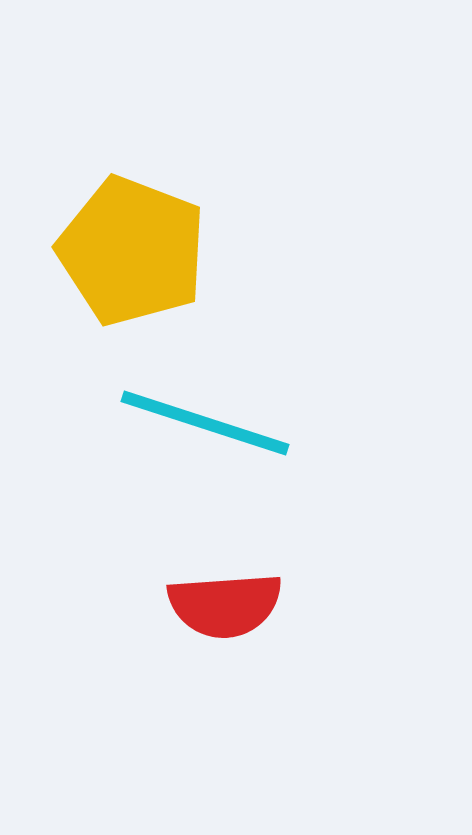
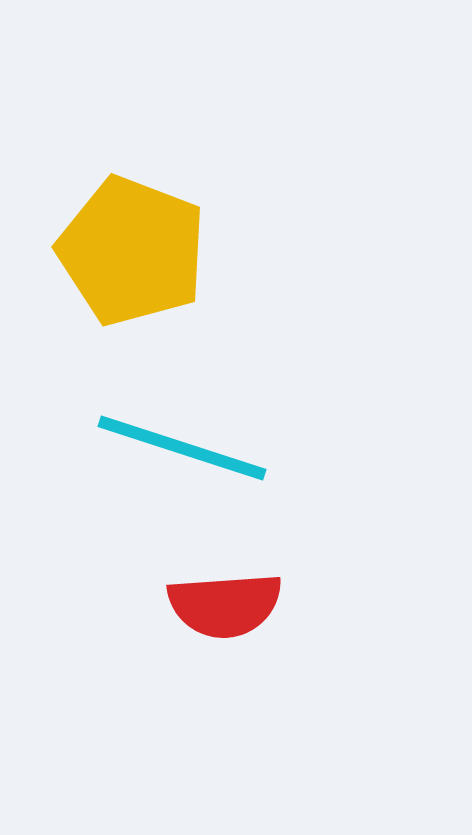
cyan line: moved 23 px left, 25 px down
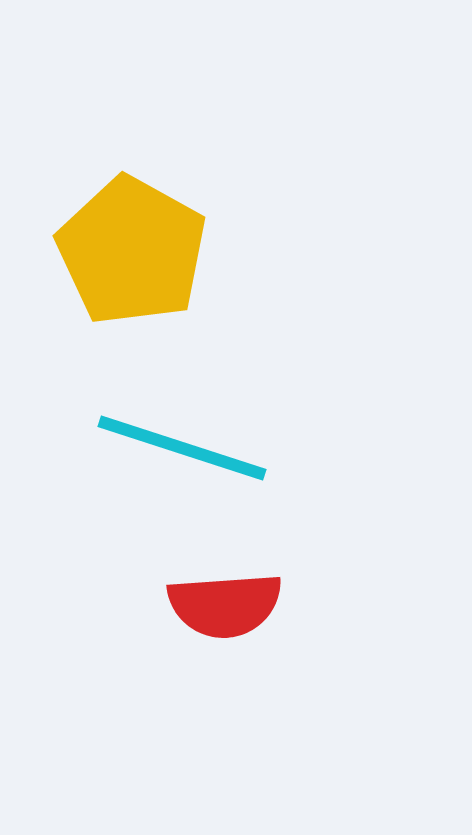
yellow pentagon: rotated 8 degrees clockwise
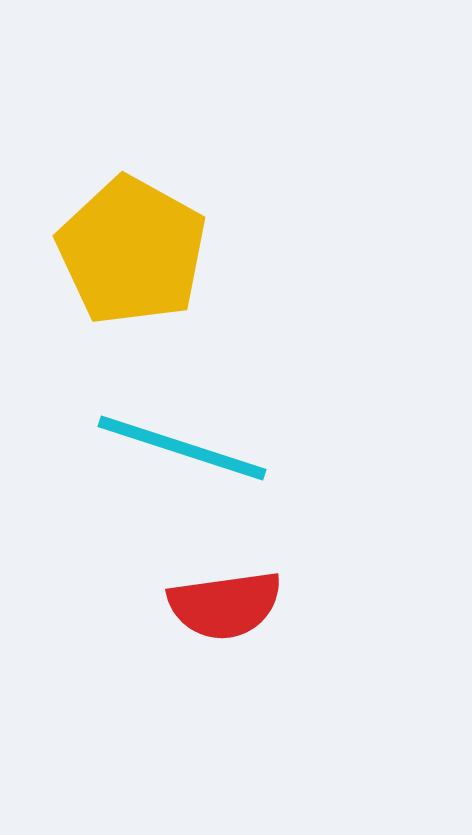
red semicircle: rotated 4 degrees counterclockwise
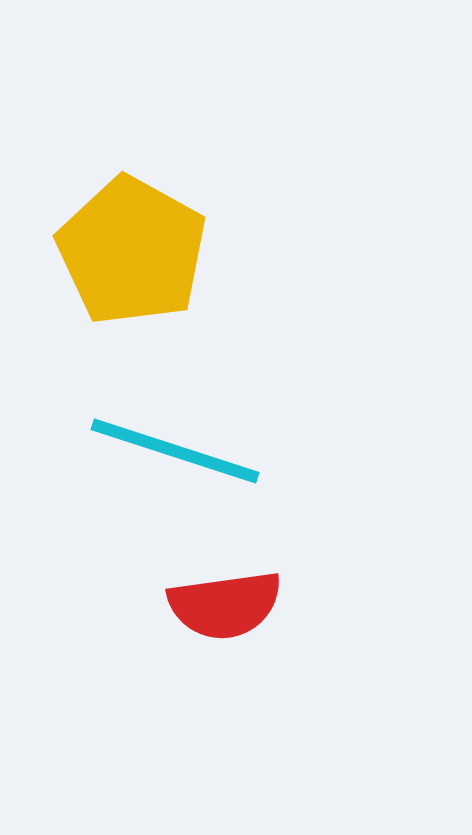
cyan line: moved 7 px left, 3 px down
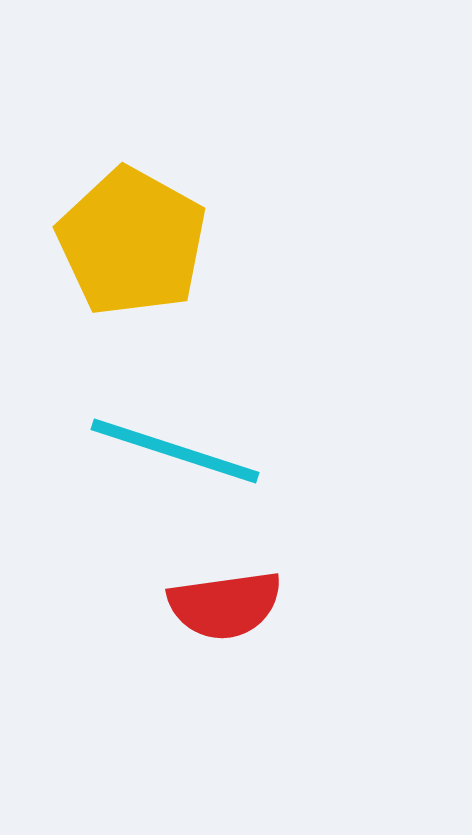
yellow pentagon: moved 9 px up
